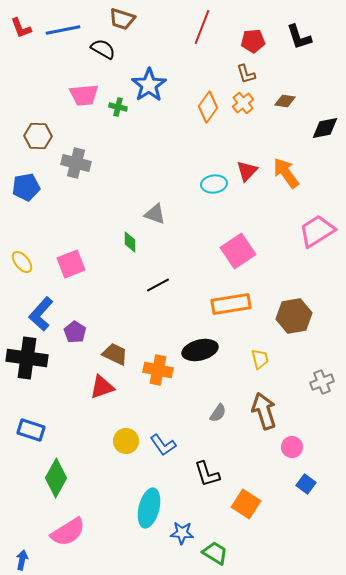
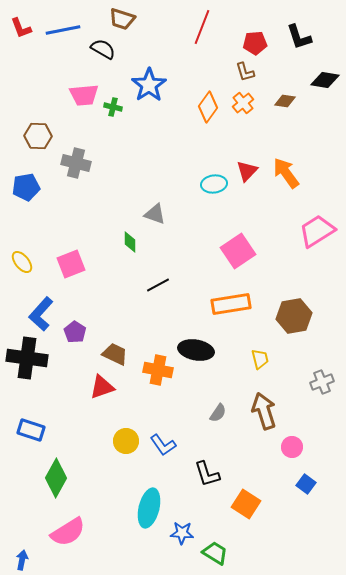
red pentagon at (253, 41): moved 2 px right, 2 px down
brown L-shape at (246, 74): moved 1 px left, 2 px up
green cross at (118, 107): moved 5 px left
black diamond at (325, 128): moved 48 px up; rotated 20 degrees clockwise
black ellipse at (200, 350): moved 4 px left; rotated 24 degrees clockwise
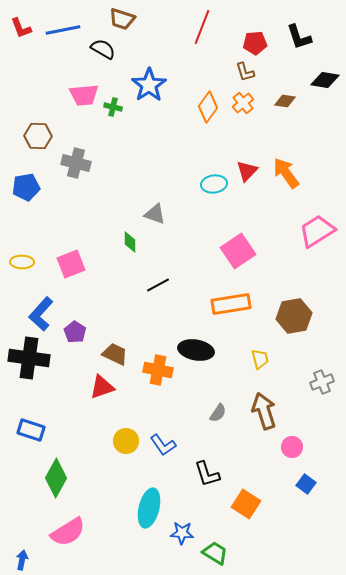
yellow ellipse at (22, 262): rotated 50 degrees counterclockwise
black cross at (27, 358): moved 2 px right
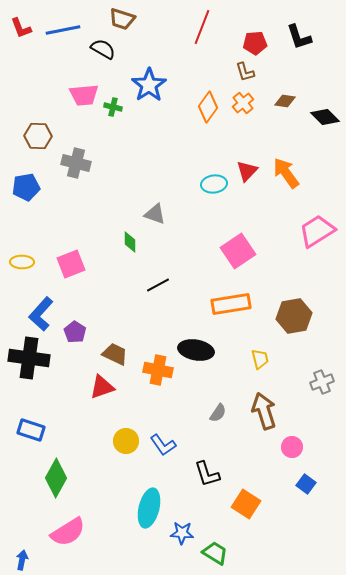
black diamond at (325, 80): moved 37 px down; rotated 36 degrees clockwise
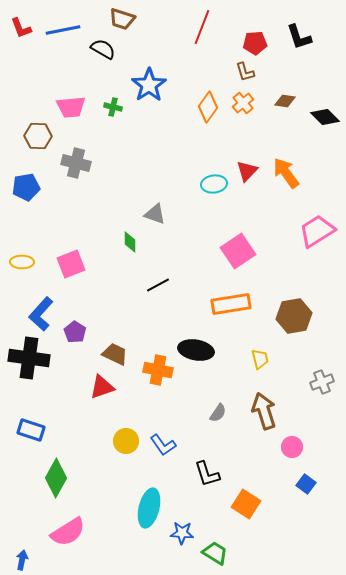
pink trapezoid at (84, 95): moved 13 px left, 12 px down
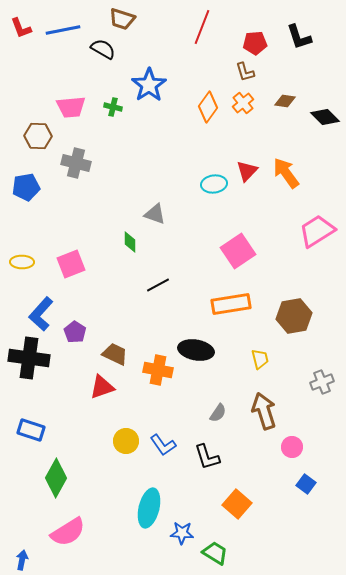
black L-shape at (207, 474): moved 17 px up
orange square at (246, 504): moved 9 px left; rotated 8 degrees clockwise
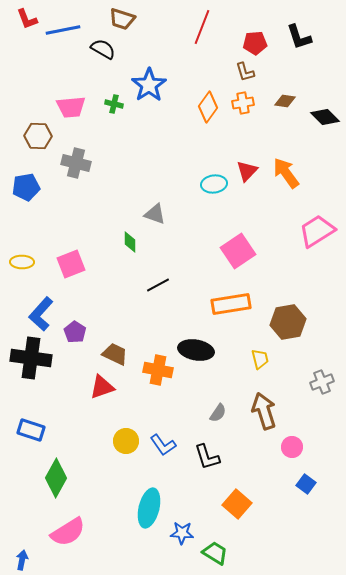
red L-shape at (21, 28): moved 6 px right, 9 px up
orange cross at (243, 103): rotated 30 degrees clockwise
green cross at (113, 107): moved 1 px right, 3 px up
brown hexagon at (294, 316): moved 6 px left, 6 px down
black cross at (29, 358): moved 2 px right
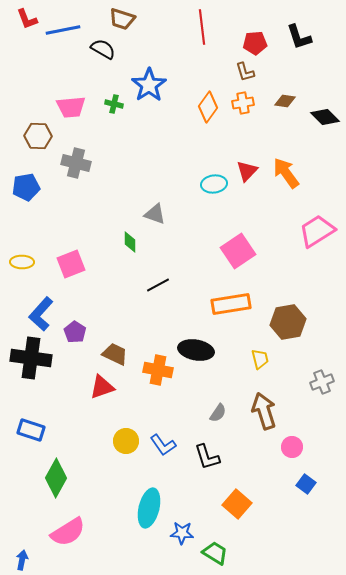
red line at (202, 27): rotated 28 degrees counterclockwise
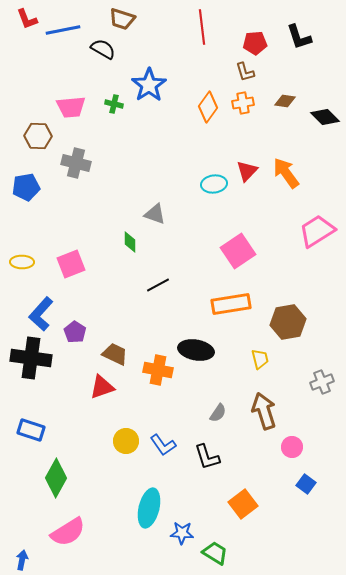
orange square at (237, 504): moved 6 px right; rotated 12 degrees clockwise
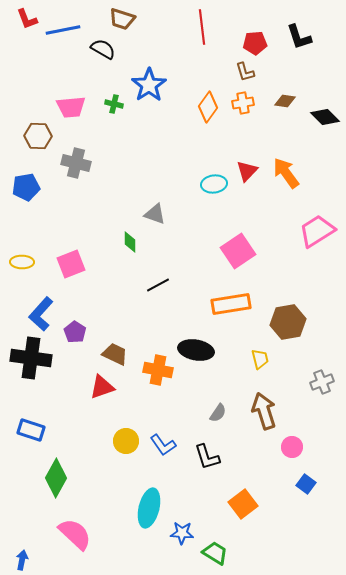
pink semicircle at (68, 532): moved 7 px right, 2 px down; rotated 105 degrees counterclockwise
